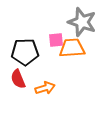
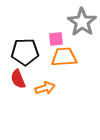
gray star: rotated 16 degrees clockwise
pink square: moved 1 px up
orange trapezoid: moved 8 px left, 9 px down
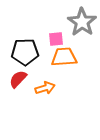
red semicircle: rotated 66 degrees clockwise
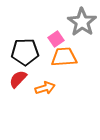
pink square: rotated 28 degrees counterclockwise
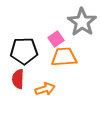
black pentagon: moved 1 px left, 1 px up
red semicircle: rotated 42 degrees counterclockwise
orange arrow: moved 1 px down
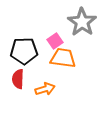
pink square: moved 1 px left, 2 px down
orange trapezoid: moved 1 px left, 1 px down; rotated 12 degrees clockwise
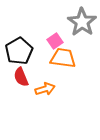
black pentagon: moved 5 px left; rotated 28 degrees counterclockwise
red semicircle: moved 3 px right, 2 px up; rotated 24 degrees counterclockwise
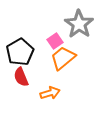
gray star: moved 3 px left, 2 px down
black pentagon: moved 1 px right, 1 px down
orange trapezoid: rotated 48 degrees counterclockwise
orange arrow: moved 5 px right, 4 px down
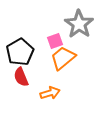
pink square: rotated 14 degrees clockwise
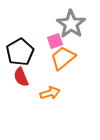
gray star: moved 8 px left
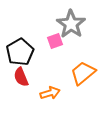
orange trapezoid: moved 20 px right, 15 px down
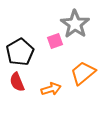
gray star: moved 4 px right
red semicircle: moved 4 px left, 5 px down
orange arrow: moved 1 px right, 4 px up
